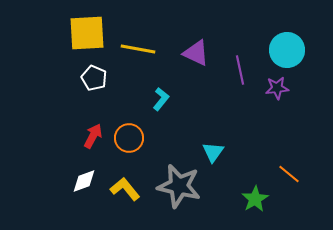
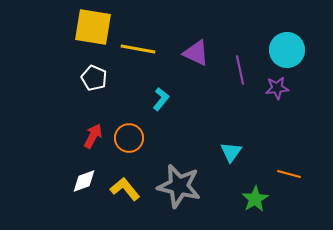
yellow square: moved 6 px right, 6 px up; rotated 12 degrees clockwise
cyan triangle: moved 18 px right
orange line: rotated 25 degrees counterclockwise
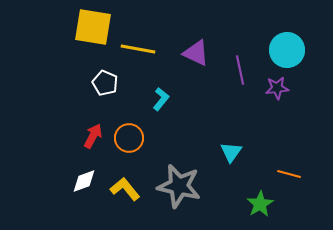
white pentagon: moved 11 px right, 5 px down
green star: moved 5 px right, 5 px down
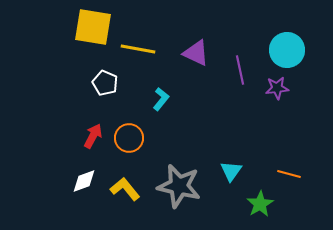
cyan triangle: moved 19 px down
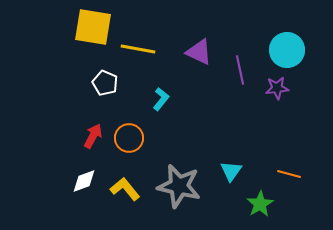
purple triangle: moved 3 px right, 1 px up
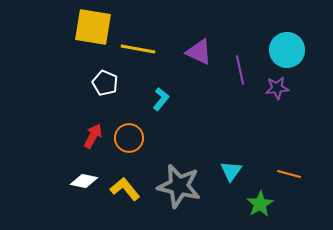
white diamond: rotated 32 degrees clockwise
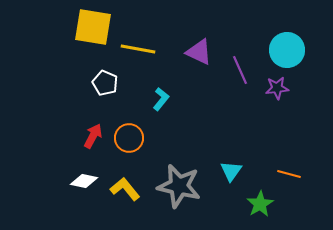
purple line: rotated 12 degrees counterclockwise
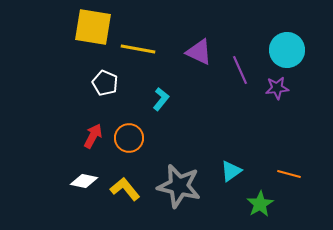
cyan triangle: rotated 20 degrees clockwise
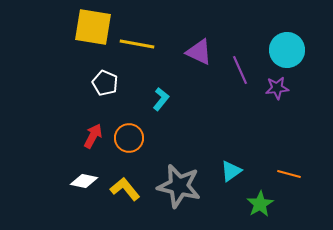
yellow line: moved 1 px left, 5 px up
